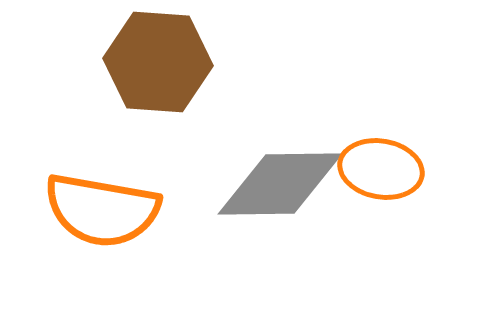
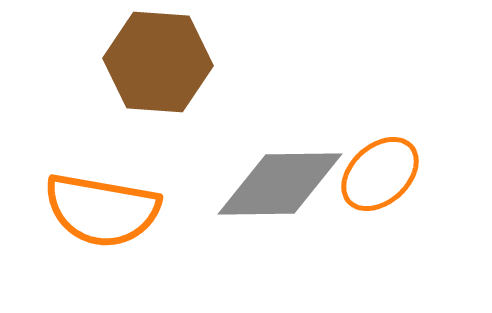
orange ellipse: moved 1 px left, 5 px down; rotated 52 degrees counterclockwise
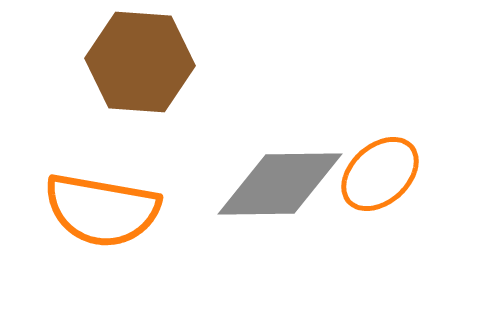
brown hexagon: moved 18 px left
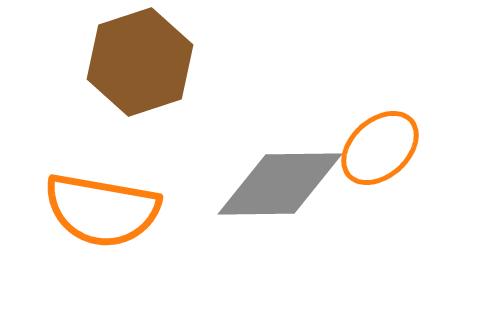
brown hexagon: rotated 22 degrees counterclockwise
orange ellipse: moved 26 px up
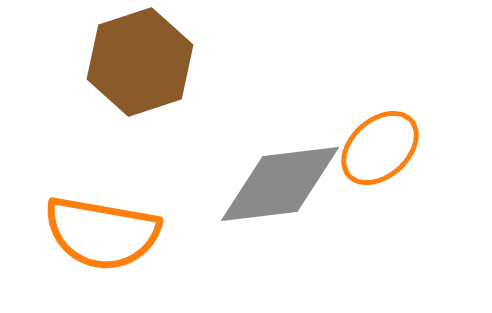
gray diamond: rotated 6 degrees counterclockwise
orange semicircle: moved 23 px down
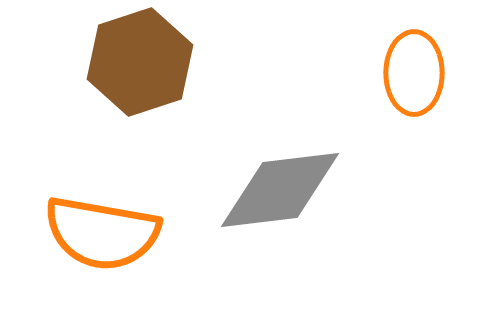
orange ellipse: moved 34 px right, 75 px up; rotated 48 degrees counterclockwise
gray diamond: moved 6 px down
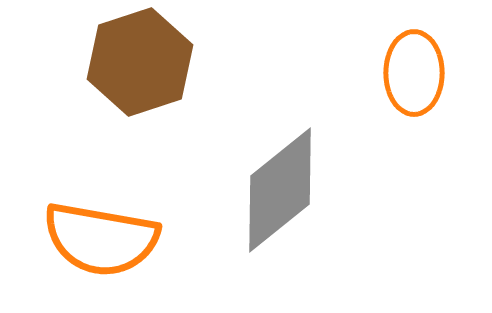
gray diamond: rotated 32 degrees counterclockwise
orange semicircle: moved 1 px left, 6 px down
